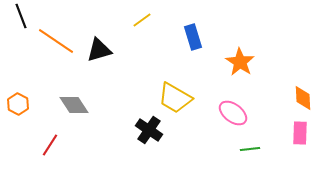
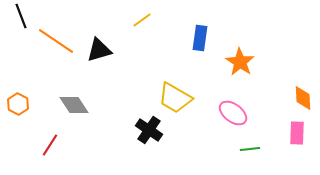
blue rectangle: moved 7 px right, 1 px down; rotated 25 degrees clockwise
pink rectangle: moved 3 px left
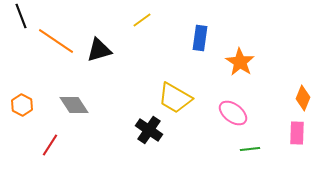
orange diamond: rotated 25 degrees clockwise
orange hexagon: moved 4 px right, 1 px down
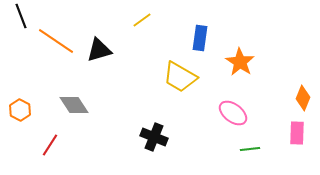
yellow trapezoid: moved 5 px right, 21 px up
orange hexagon: moved 2 px left, 5 px down
black cross: moved 5 px right, 7 px down; rotated 12 degrees counterclockwise
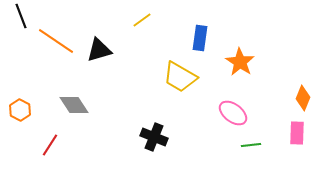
green line: moved 1 px right, 4 px up
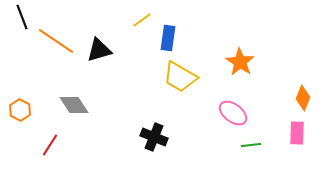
black line: moved 1 px right, 1 px down
blue rectangle: moved 32 px left
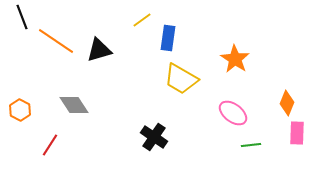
orange star: moved 5 px left, 3 px up
yellow trapezoid: moved 1 px right, 2 px down
orange diamond: moved 16 px left, 5 px down
black cross: rotated 12 degrees clockwise
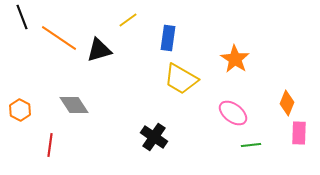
yellow line: moved 14 px left
orange line: moved 3 px right, 3 px up
pink rectangle: moved 2 px right
red line: rotated 25 degrees counterclockwise
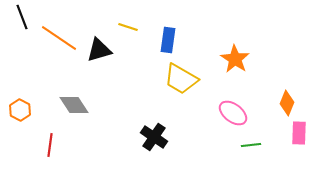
yellow line: moved 7 px down; rotated 54 degrees clockwise
blue rectangle: moved 2 px down
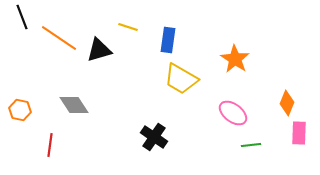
orange hexagon: rotated 15 degrees counterclockwise
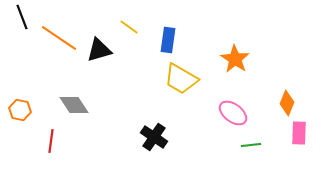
yellow line: moved 1 px right; rotated 18 degrees clockwise
red line: moved 1 px right, 4 px up
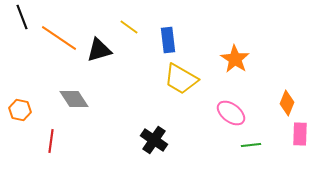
blue rectangle: rotated 15 degrees counterclockwise
gray diamond: moved 6 px up
pink ellipse: moved 2 px left
pink rectangle: moved 1 px right, 1 px down
black cross: moved 3 px down
